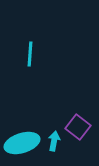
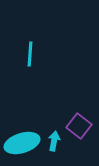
purple square: moved 1 px right, 1 px up
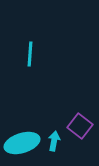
purple square: moved 1 px right
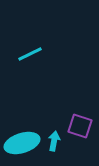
cyan line: rotated 60 degrees clockwise
purple square: rotated 20 degrees counterclockwise
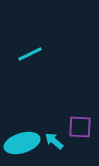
purple square: moved 1 px down; rotated 15 degrees counterclockwise
cyan arrow: rotated 60 degrees counterclockwise
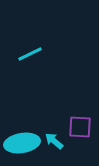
cyan ellipse: rotated 8 degrees clockwise
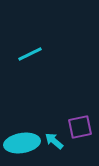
purple square: rotated 15 degrees counterclockwise
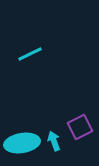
purple square: rotated 15 degrees counterclockwise
cyan arrow: rotated 30 degrees clockwise
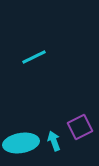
cyan line: moved 4 px right, 3 px down
cyan ellipse: moved 1 px left
